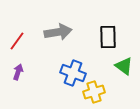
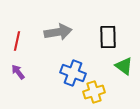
red line: rotated 24 degrees counterclockwise
purple arrow: rotated 56 degrees counterclockwise
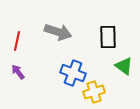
gray arrow: rotated 28 degrees clockwise
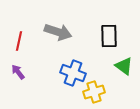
black rectangle: moved 1 px right, 1 px up
red line: moved 2 px right
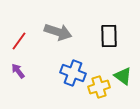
red line: rotated 24 degrees clockwise
green triangle: moved 1 px left, 10 px down
purple arrow: moved 1 px up
yellow cross: moved 5 px right, 5 px up
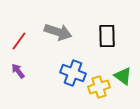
black rectangle: moved 2 px left
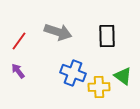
yellow cross: rotated 15 degrees clockwise
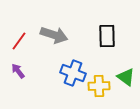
gray arrow: moved 4 px left, 3 px down
green triangle: moved 3 px right, 1 px down
yellow cross: moved 1 px up
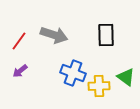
black rectangle: moved 1 px left, 1 px up
purple arrow: moved 2 px right; rotated 91 degrees counterclockwise
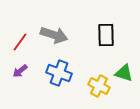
red line: moved 1 px right, 1 px down
blue cross: moved 14 px left
green triangle: moved 2 px left, 4 px up; rotated 18 degrees counterclockwise
yellow cross: rotated 30 degrees clockwise
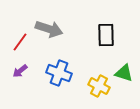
gray arrow: moved 5 px left, 6 px up
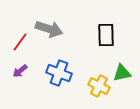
green triangle: moved 2 px left; rotated 30 degrees counterclockwise
